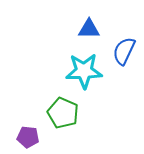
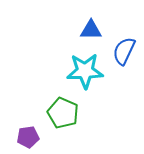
blue triangle: moved 2 px right, 1 px down
cyan star: moved 1 px right
purple pentagon: rotated 15 degrees counterclockwise
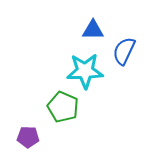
blue triangle: moved 2 px right
green pentagon: moved 6 px up
purple pentagon: rotated 10 degrees clockwise
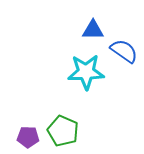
blue semicircle: rotated 100 degrees clockwise
cyan star: moved 1 px right, 1 px down
green pentagon: moved 24 px down
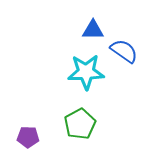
green pentagon: moved 17 px right, 7 px up; rotated 20 degrees clockwise
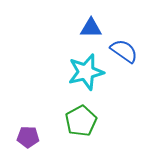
blue triangle: moved 2 px left, 2 px up
cyan star: rotated 12 degrees counterclockwise
green pentagon: moved 1 px right, 3 px up
